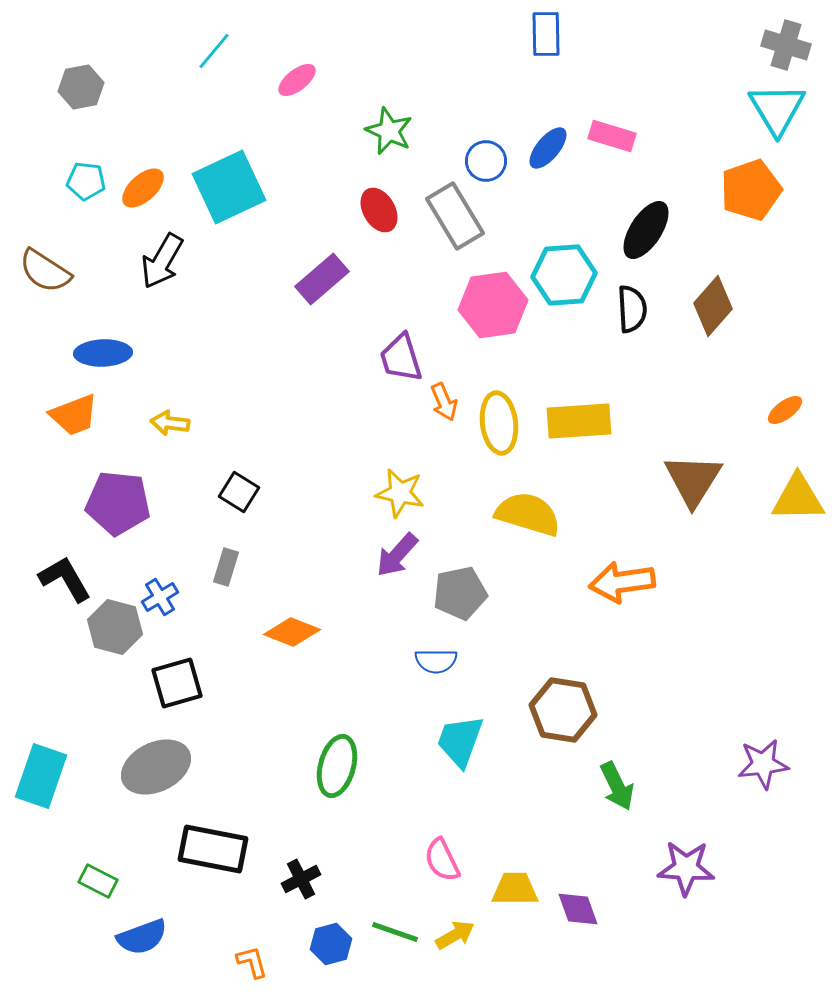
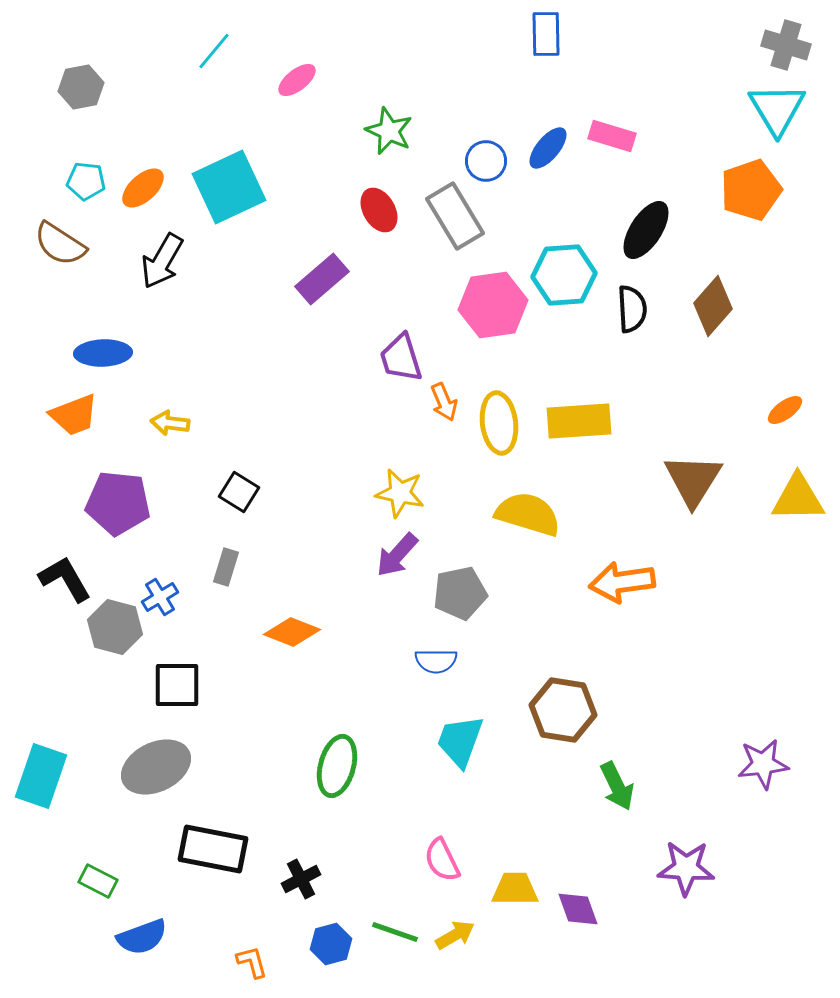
brown semicircle at (45, 271): moved 15 px right, 27 px up
black square at (177, 683): moved 2 px down; rotated 16 degrees clockwise
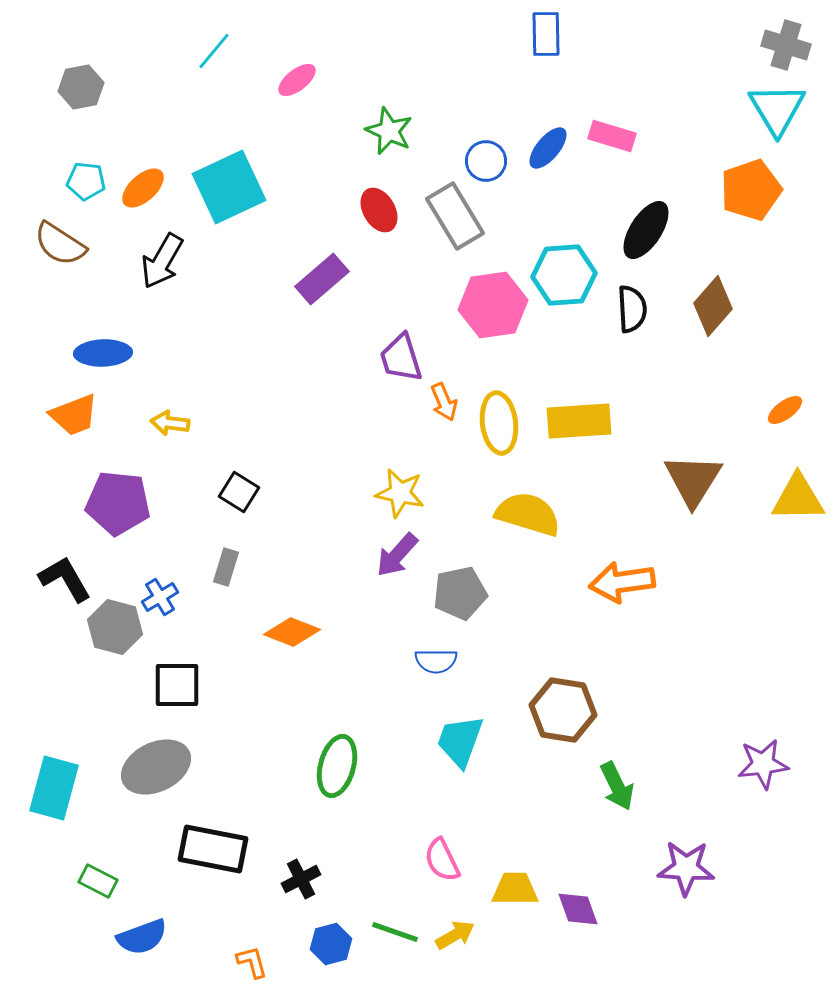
cyan rectangle at (41, 776): moved 13 px right, 12 px down; rotated 4 degrees counterclockwise
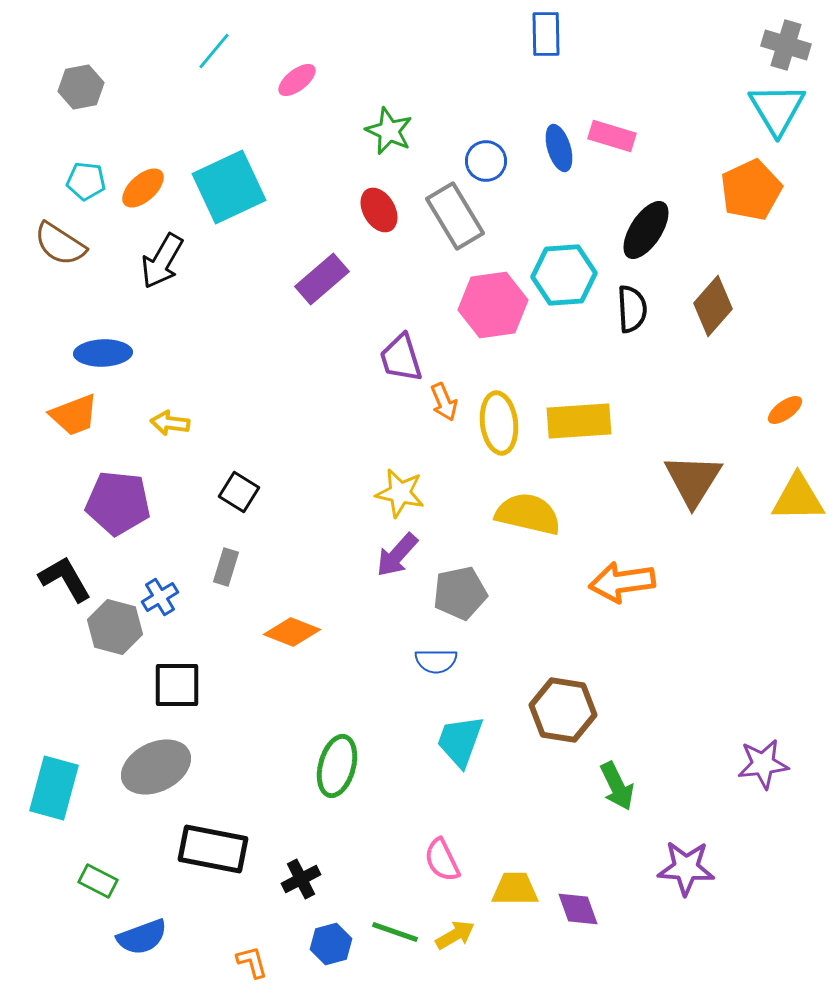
blue ellipse at (548, 148): moved 11 px right; rotated 57 degrees counterclockwise
orange pentagon at (751, 190): rotated 6 degrees counterclockwise
yellow semicircle at (528, 514): rotated 4 degrees counterclockwise
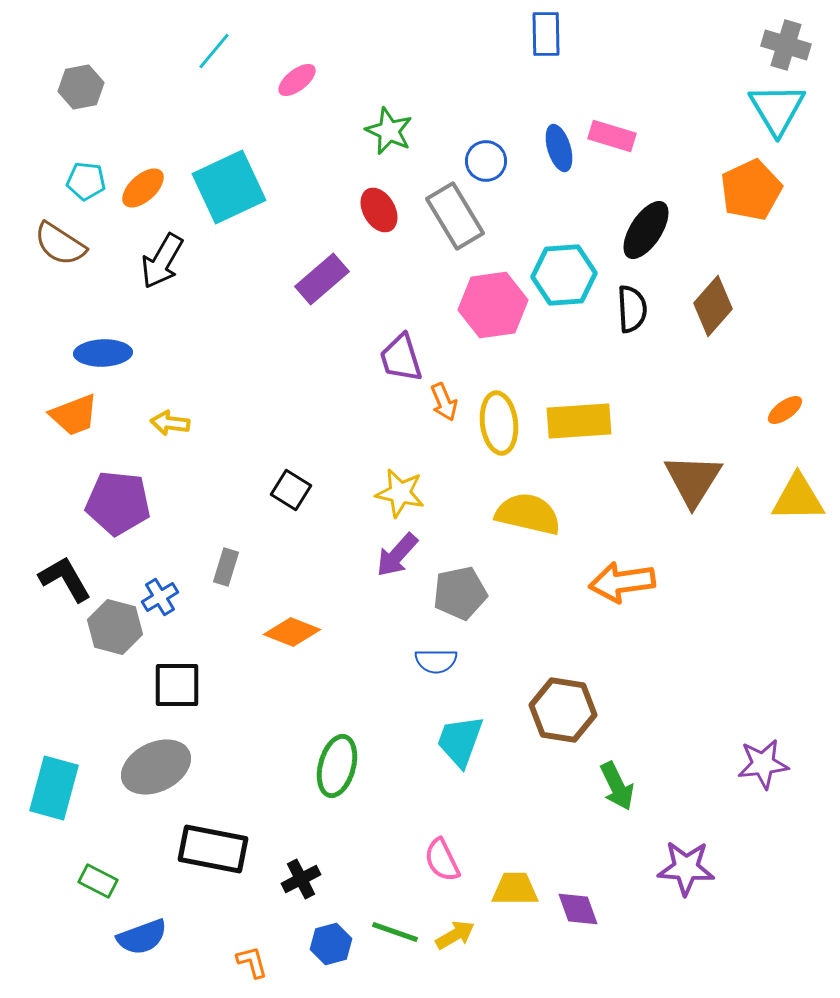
black square at (239, 492): moved 52 px right, 2 px up
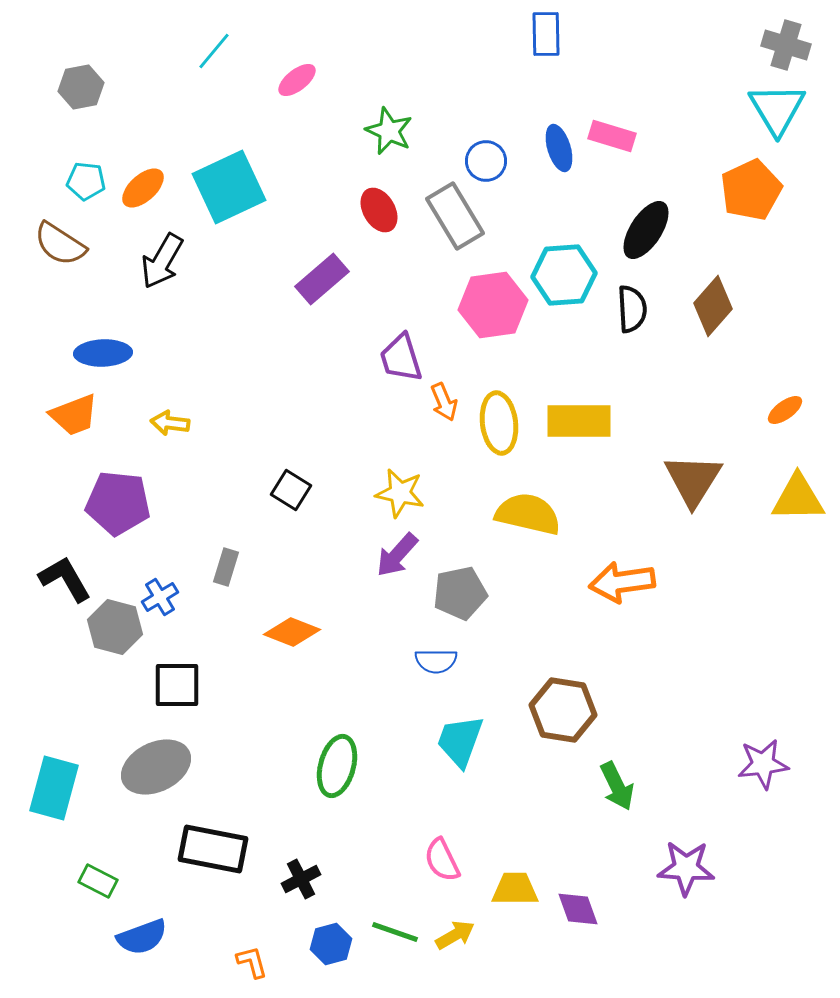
yellow rectangle at (579, 421): rotated 4 degrees clockwise
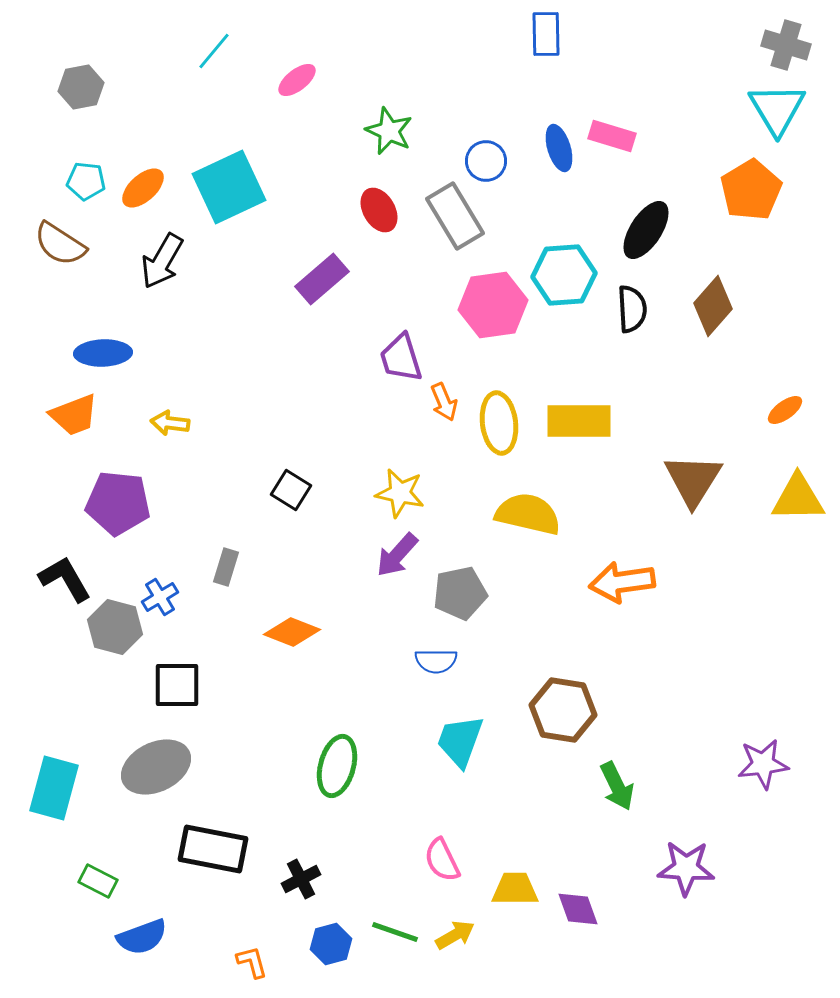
orange pentagon at (751, 190): rotated 6 degrees counterclockwise
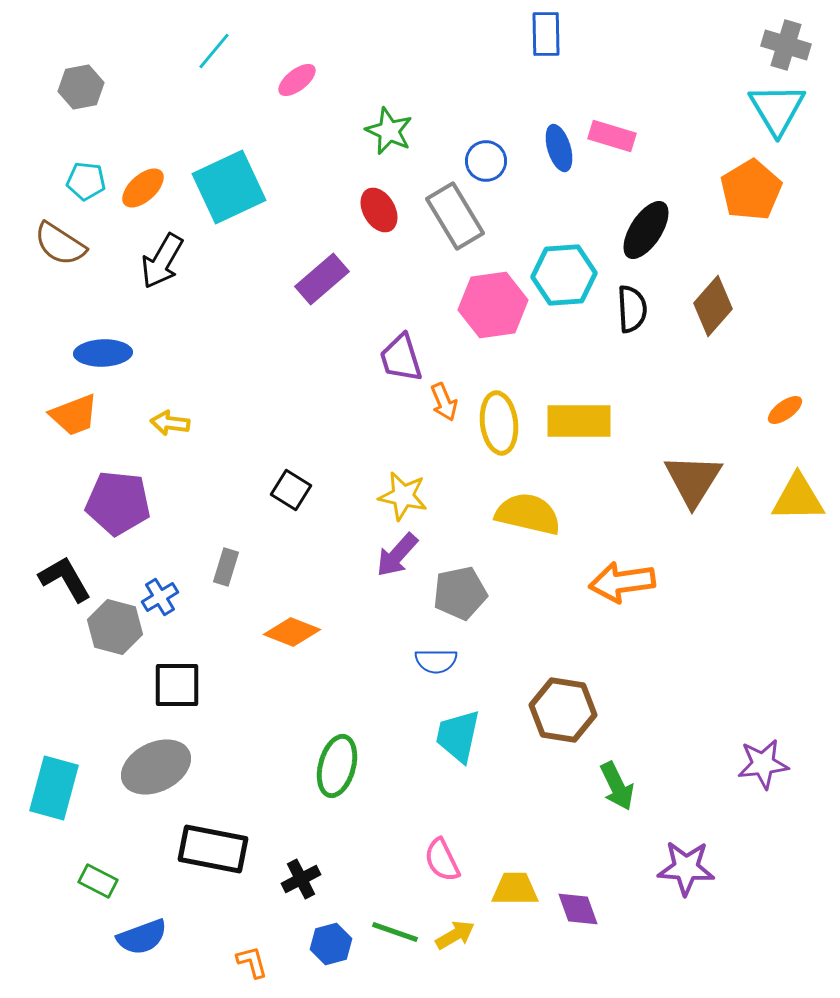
yellow star at (400, 493): moved 3 px right, 3 px down
cyan trapezoid at (460, 741): moved 2 px left, 5 px up; rotated 8 degrees counterclockwise
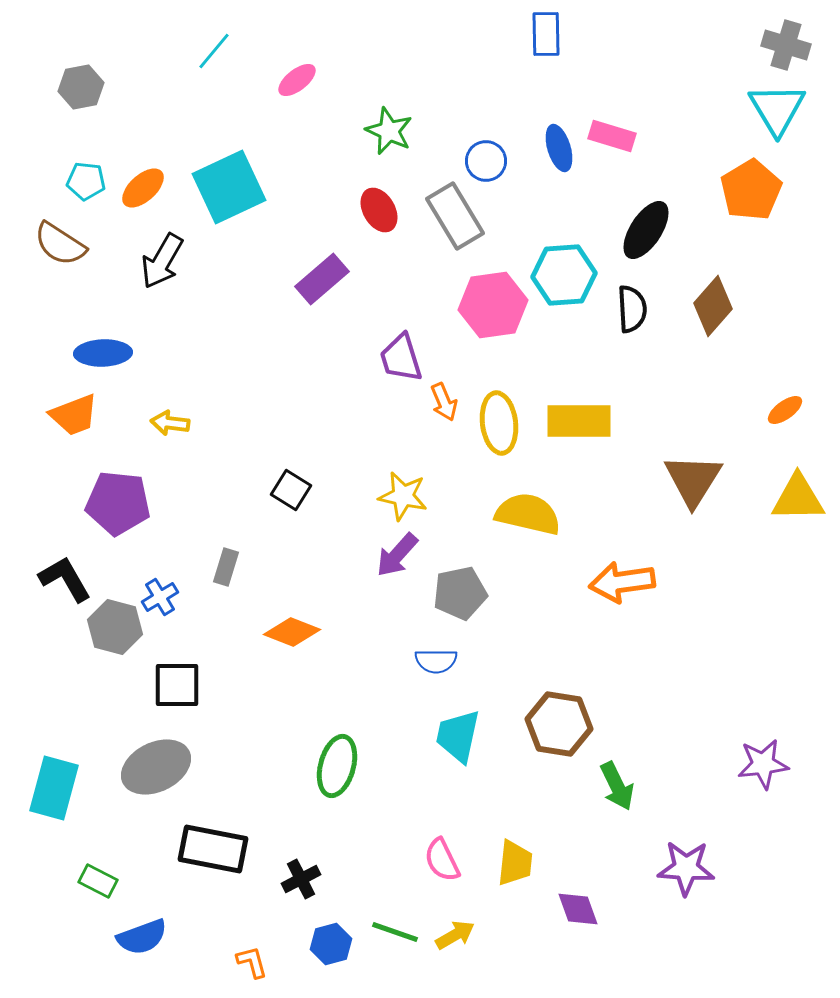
brown hexagon at (563, 710): moved 4 px left, 14 px down
yellow trapezoid at (515, 889): moved 26 px up; rotated 96 degrees clockwise
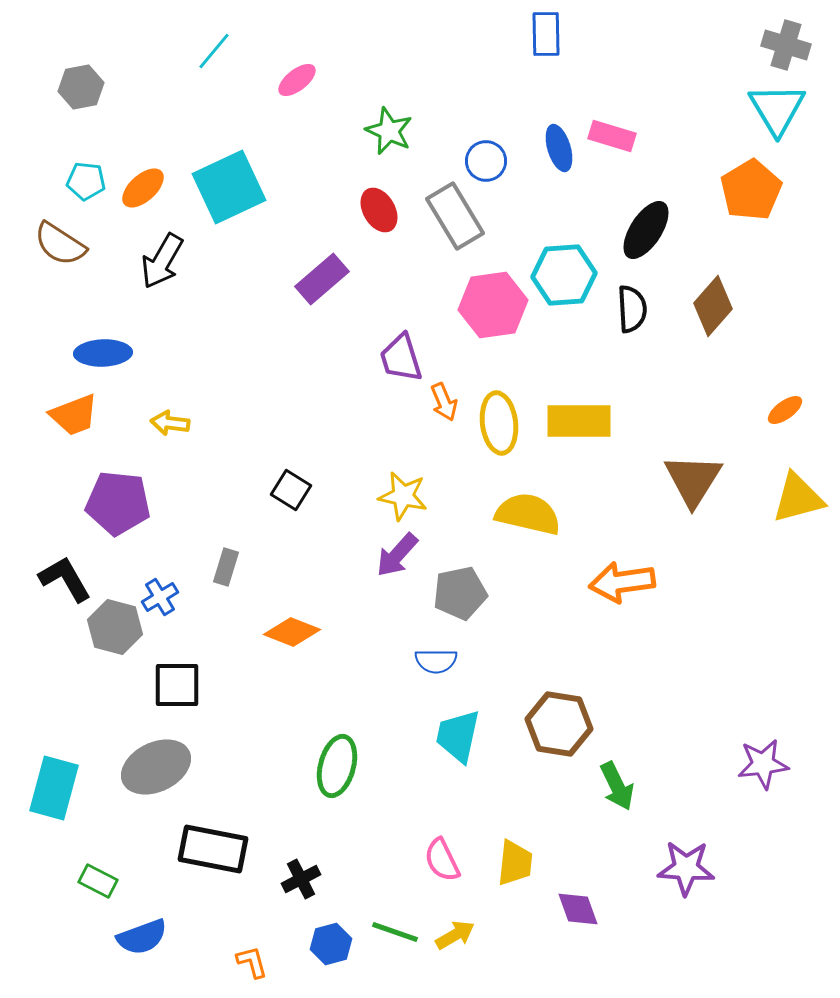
yellow triangle at (798, 498): rotated 14 degrees counterclockwise
